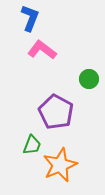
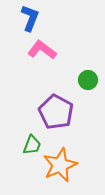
green circle: moved 1 px left, 1 px down
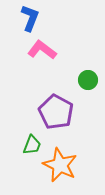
orange star: rotated 24 degrees counterclockwise
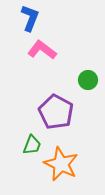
orange star: moved 1 px right, 1 px up
